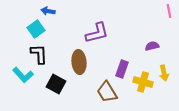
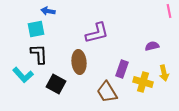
cyan square: rotated 24 degrees clockwise
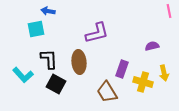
black L-shape: moved 10 px right, 5 px down
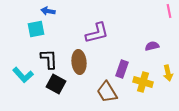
yellow arrow: moved 4 px right
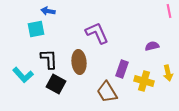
purple L-shape: rotated 100 degrees counterclockwise
yellow cross: moved 1 px right, 1 px up
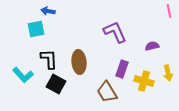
purple L-shape: moved 18 px right, 1 px up
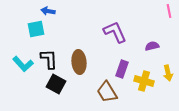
cyan L-shape: moved 11 px up
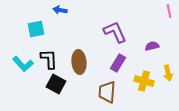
blue arrow: moved 12 px right, 1 px up
purple rectangle: moved 4 px left, 6 px up; rotated 12 degrees clockwise
brown trapezoid: rotated 35 degrees clockwise
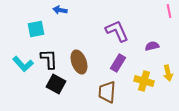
purple L-shape: moved 2 px right, 1 px up
brown ellipse: rotated 15 degrees counterclockwise
